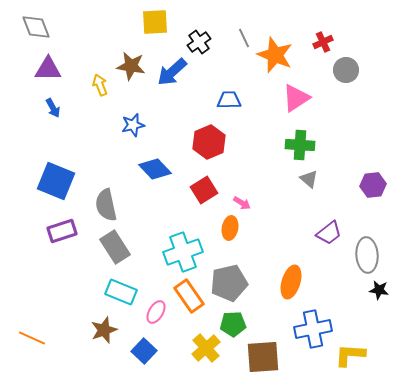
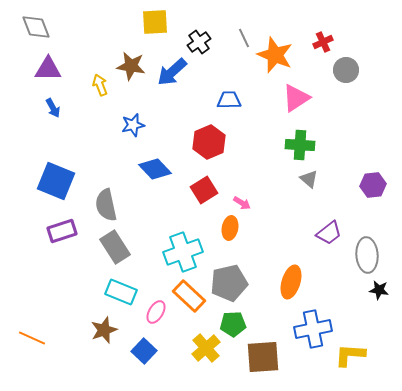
orange rectangle at (189, 296): rotated 12 degrees counterclockwise
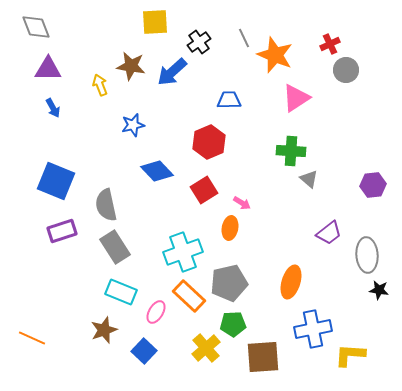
red cross at (323, 42): moved 7 px right, 2 px down
green cross at (300, 145): moved 9 px left, 6 px down
blue diamond at (155, 169): moved 2 px right, 2 px down
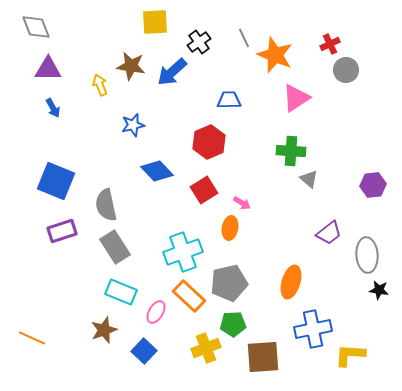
yellow cross at (206, 348): rotated 20 degrees clockwise
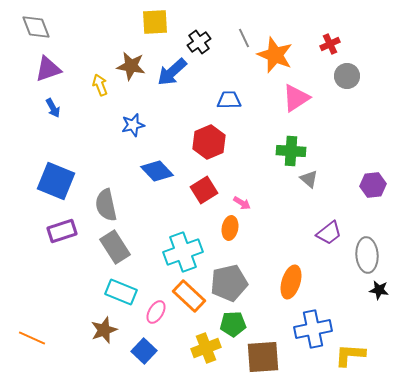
purple triangle at (48, 69): rotated 20 degrees counterclockwise
gray circle at (346, 70): moved 1 px right, 6 px down
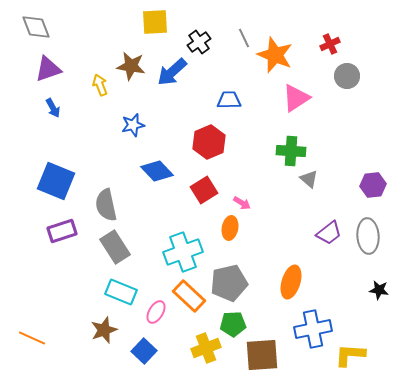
gray ellipse at (367, 255): moved 1 px right, 19 px up
brown square at (263, 357): moved 1 px left, 2 px up
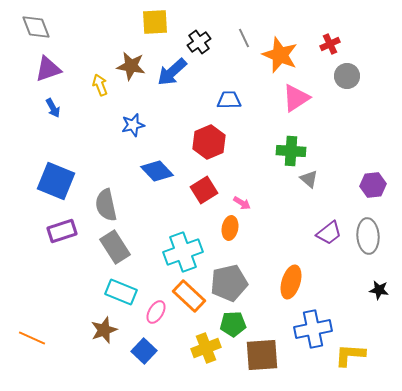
orange star at (275, 55): moved 5 px right
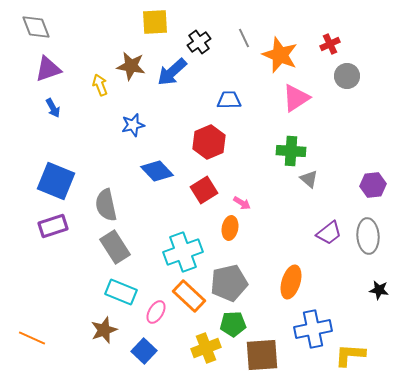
purple rectangle at (62, 231): moved 9 px left, 5 px up
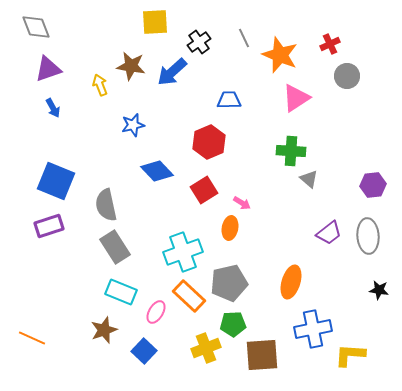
purple rectangle at (53, 226): moved 4 px left
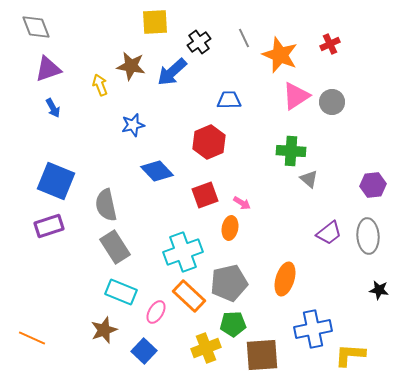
gray circle at (347, 76): moved 15 px left, 26 px down
pink triangle at (296, 98): moved 2 px up
red square at (204, 190): moved 1 px right, 5 px down; rotated 12 degrees clockwise
orange ellipse at (291, 282): moved 6 px left, 3 px up
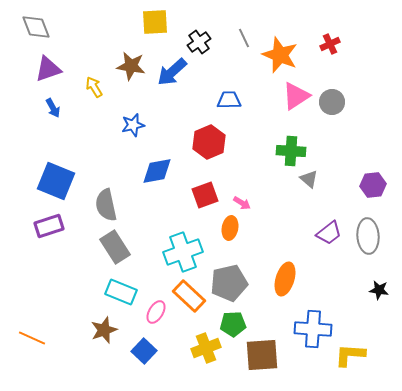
yellow arrow at (100, 85): moved 6 px left, 2 px down; rotated 10 degrees counterclockwise
blue diamond at (157, 171): rotated 56 degrees counterclockwise
blue cross at (313, 329): rotated 15 degrees clockwise
